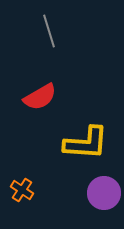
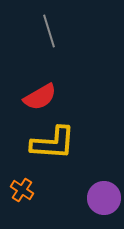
yellow L-shape: moved 33 px left
purple circle: moved 5 px down
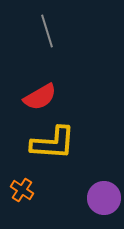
gray line: moved 2 px left
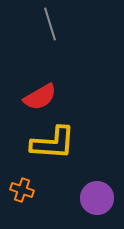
gray line: moved 3 px right, 7 px up
orange cross: rotated 15 degrees counterclockwise
purple circle: moved 7 px left
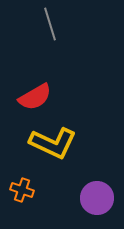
red semicircle: moved 5 px left
yellow L-shape: rotated 21 degrees clockwise
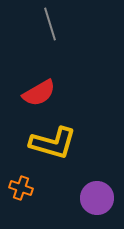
red semicircle: moved 4 px right, 4 px up
yellow L-shape: rotated 9 degrees counterclockwise
orange cross: moved 1 px left, 2 px up
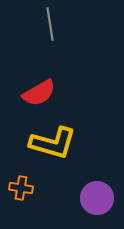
gray line: rotated 8 degrees clockwise
orange cross: rotated 10 degrees counterclockwise
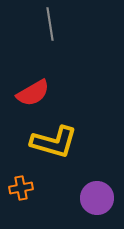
red semicircle: moved 6 px left
yellow L-shape: moved 1 px right, 1 px up
orange cross: rotated 20 degrees counterclockwise
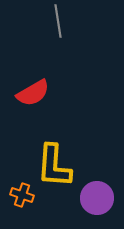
gray line: moved 8 px right, 3 px up
yellow L-shape: moved 24 px down; rotated 78 degrees clockwise
orange cross: moved 1 px right, 7 px down; rotated 30 degrees clockwise
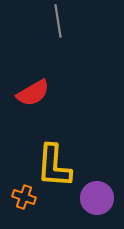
orange cross: moved 2 px right, 2 px down
